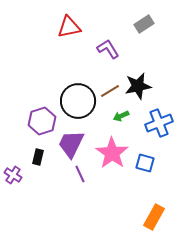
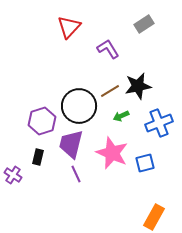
red triangle: rotated 35 degrees counterclockwise
black circle: moved 1 px right, 5 px down
purple trapezoid: rotated 12 degrees counterclockwise
pink star: rotated 12 degrees counterclockwise
blue square: rotated 30 degrees counterclockwise
purple line: moved 4 px left
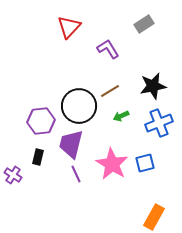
black star: moved 15 px right
purple hexagon: moved 1 px left; rotated 12 degrees clockwise
pink star: moved 11 px down; rotated 8 degrees clockwise
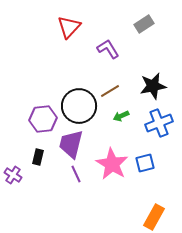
purple hexagon: moved 2 px right, 2 px up
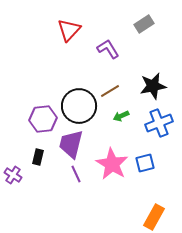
red triangle: moved 3 px down
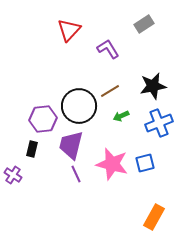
purple trapezoid: moved 1 px down
black rectangle: moved 6 px left, 8 px up
pink star: rotated 16 degrees counterclockwise
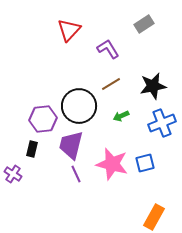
brown line: moved 1 px right, 7 px up
blue cross: moved 3 px right
purple cross: moved 1 px up
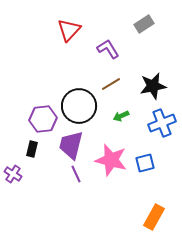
pink star: moved 1 px left, 4 px up
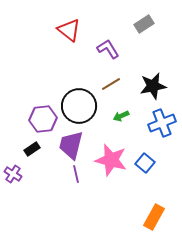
red triangle: rotated 35 degrees counterclockwise
black rectangle: rotated 42 degrees clockwise
blue square: rotated 36 degrees counterclockwise
purple line: rotated 12 degrees clockwise
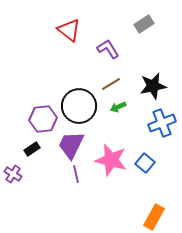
green arrow: moved 3 px left, 9 px up
purple trapezoid: rotated 12 degrees clockwise
